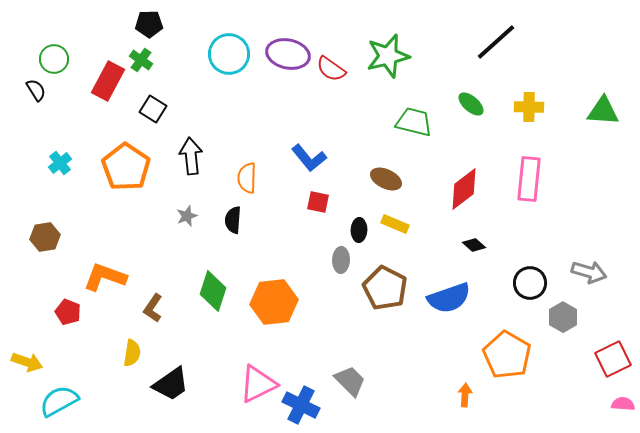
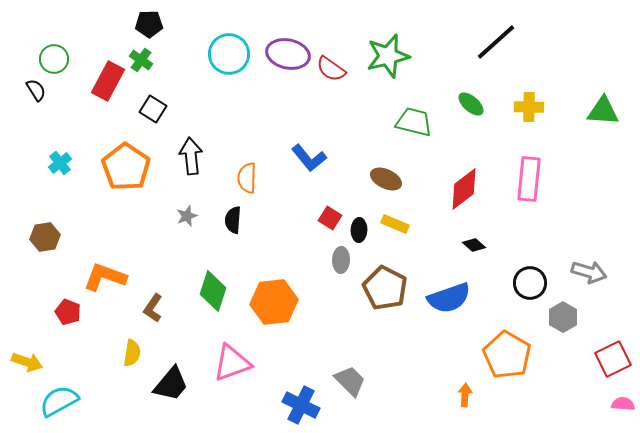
red square at (318, 202): moved 12 px right, 16 px down; rotated 20 degrees clockwise
black trapezoid at (171, 384): rotated 15 degrees counterclockwise
pink triangle at (258, 384): moved 26 px left, 21 px up; rotated 6 degrees clockwise
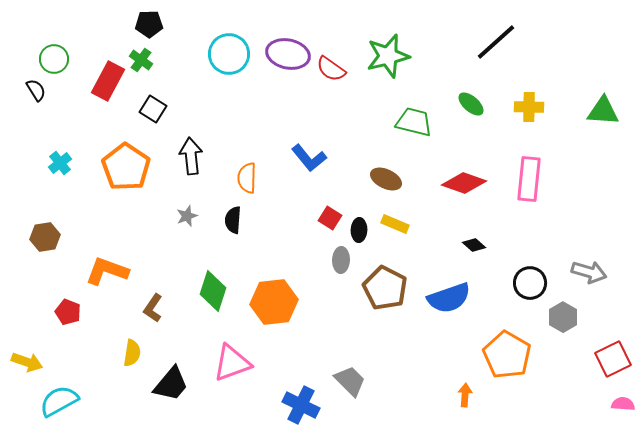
red diamond at (464, 189): moved 6 px up; rotated 57 degrees clockwise
orange L-shape at (105, 277): moved 2 px right, 6 px up
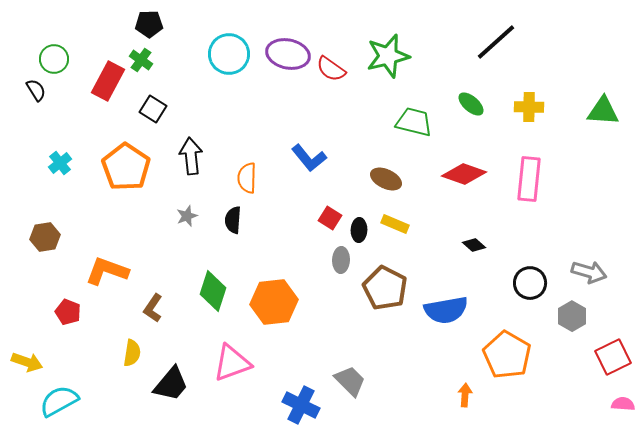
red diamond at (464, 183): moved 9 px up
blue semicircle at (449, 298): moved 3 px left, 12 px down; rotated 9 degrees clockwise
gray hexagon at (563, 317): moved 9 px right, 1 px up
red square at (613, 359): moved 2 px up
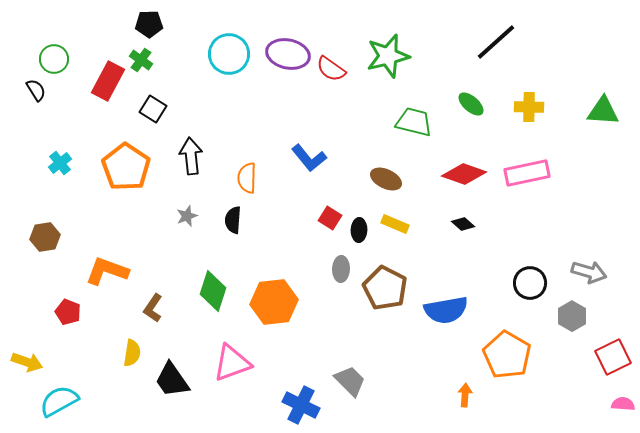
pink rectangle at (529, 179): moved 2 px left, 6 px up; rotated 72 degrees clockwise
black diamond at (474, 245): moved 11 px left, 21 px up
gray ellipse at (341, 260): moved 9 px down
black trapezoid at (171, 384): moved 1 px right, 4 px up; rotated 105 degrees clockwise
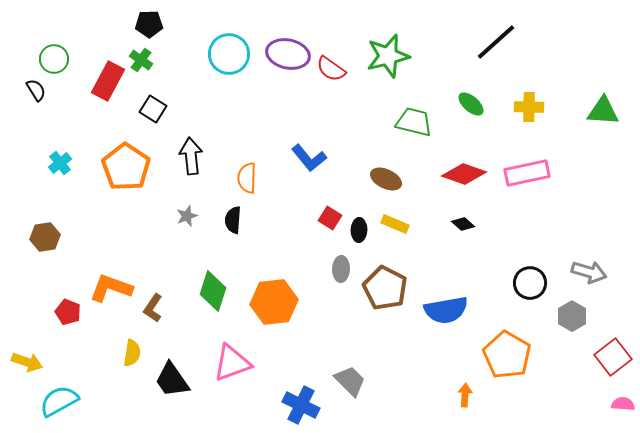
orange L-shape at (107, 271): moved 4 px right, 17 px down
red square at (613, 357): rotated 12 degrees counterclockwise
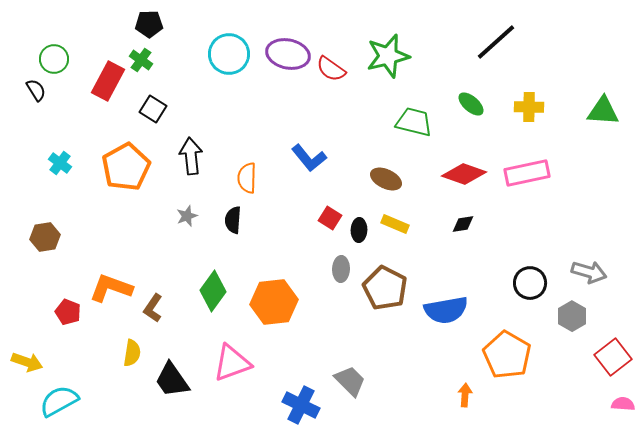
cyan cross at (60, 163): rotated 15 degrees counterclockwise
orange pentagon at (126, 167): rotated 9 degrees clockwise
black diamond at (463, 224): rotated 50 degrees counterclockwise
green diamond at (213, 291): rotated 18 degrees clockwise
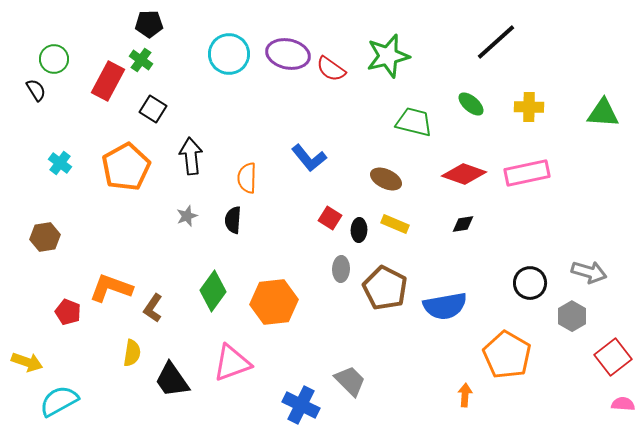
green triangle at (603, 111): moved 2 px down
blue semicircle at (446, 310): moved 1 px left, 4 px up
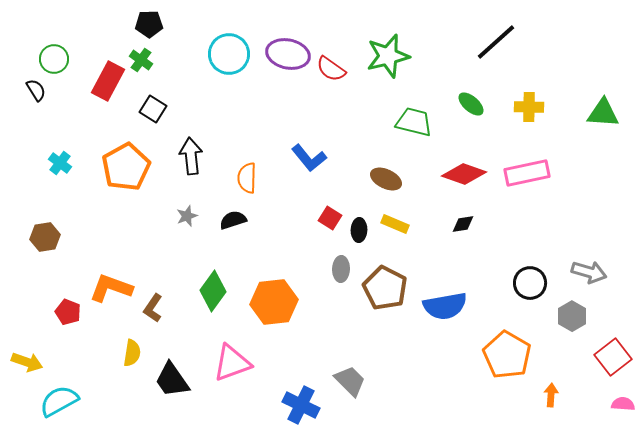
black semicircle at (233, 220): rotated 68 degrees clockwise
orange arrow at (465, 395): moved 86 px right
